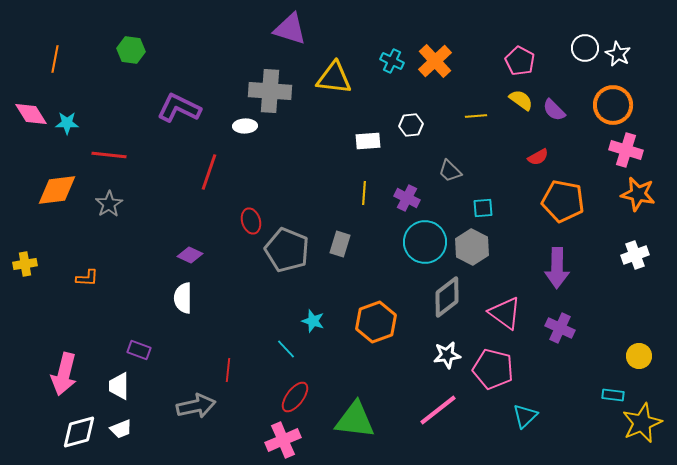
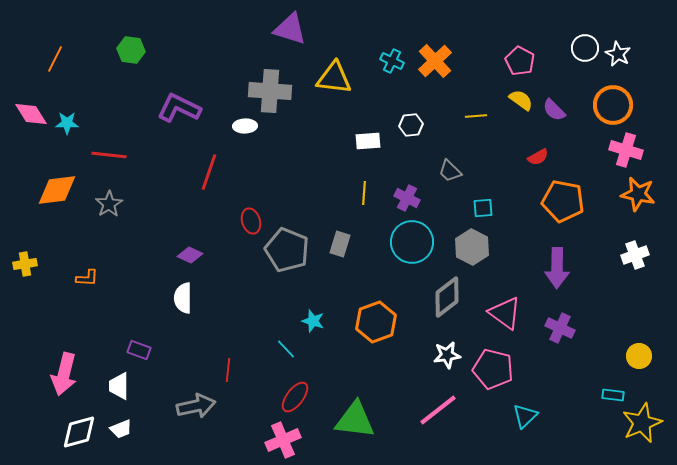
orange line at (55, 59): rotated 16 degrees clockwise
cyan circle at (425, 242): moved 13 px left
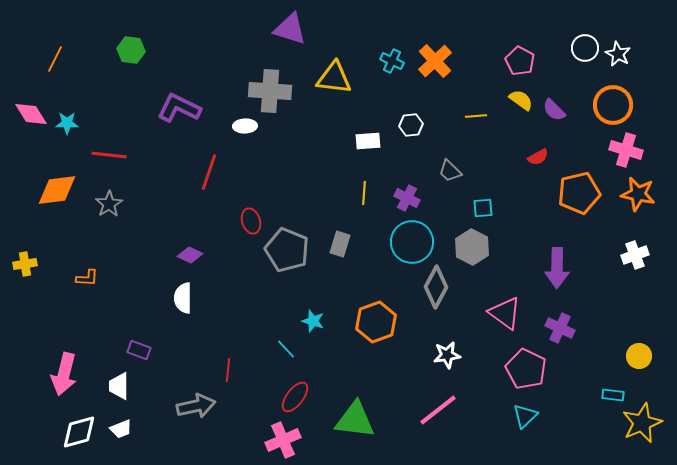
orange pentagon at (563, 201): moved 16 px right, 8 px up; rotated 24 degrees counterclockwise
gray diamond at (447, 297): moved 11 px left, 10 px up; rotated 24 degrees counterclockwise
pink pentagon at (493, 369): moved 33 px right; rotated 12 degrees clockwise
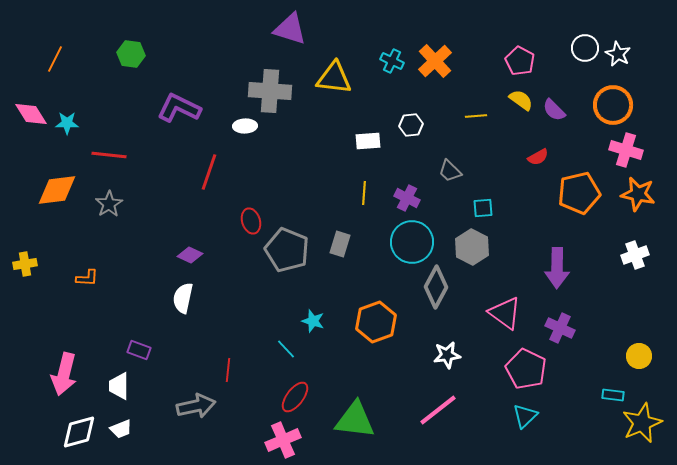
green hexagon at (131, 50): moved 4 px down
white semicircle at (183, 298): rotated 12 degrees clockwise
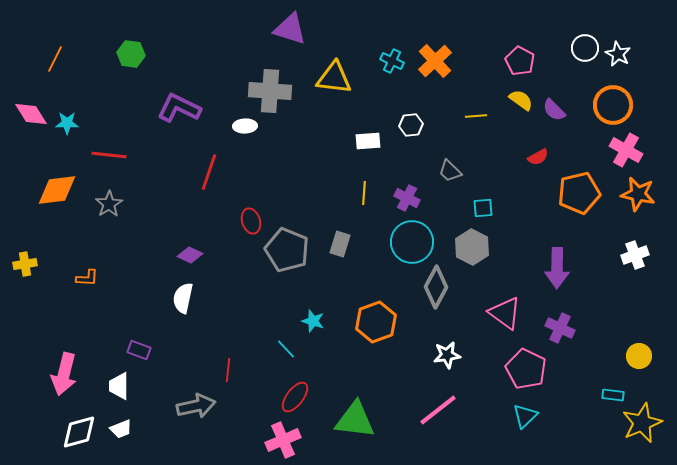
pink cross at (626, 150): rotated 12 degrees clockwise
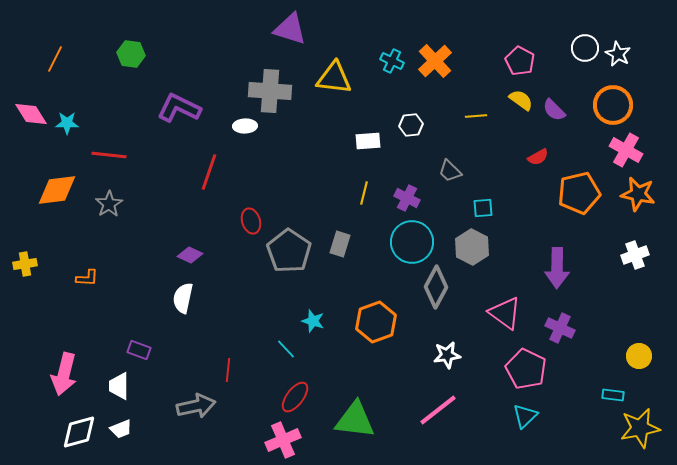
yellow line at (364, 193): rotated 10 degrees clockwise
gray pentagon at (287, 250): moved 2 px right, 1 px down; rotated 12 degrees clockwise
yellow star at (642, 423): moved 2 px left, 5 px down; rotated 12 degrees clockwise
